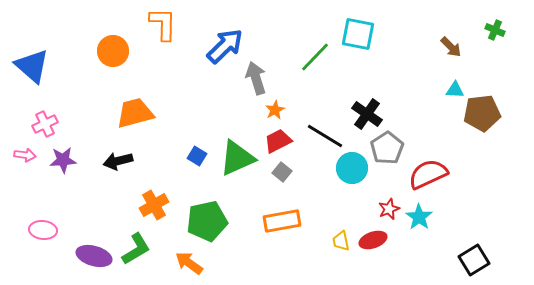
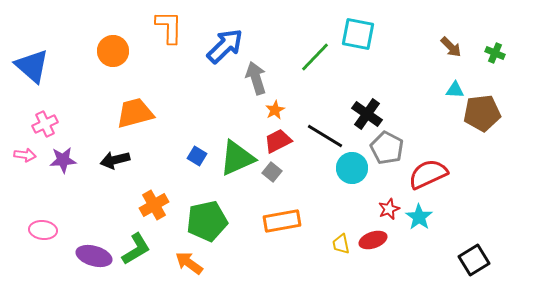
orange L-shape: moved 6 px right, 3 px down
green cross: moved 23 px down
gray pentagon: rotated 12 degrees counterclockwise
black arrow: moved 3 px left, 1 px up
gray square: moved 10 px left
yellow trapezoid: moved 3 px down
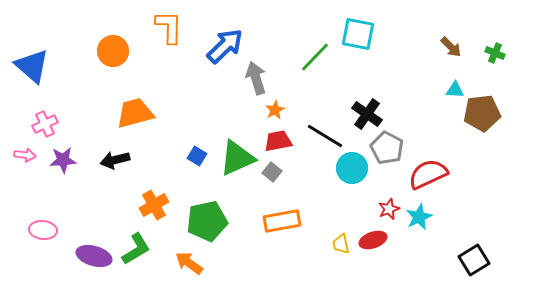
red trapezoid: rotated 16 degrees clockwise
cyan star: rotated 12 degrees clockwise
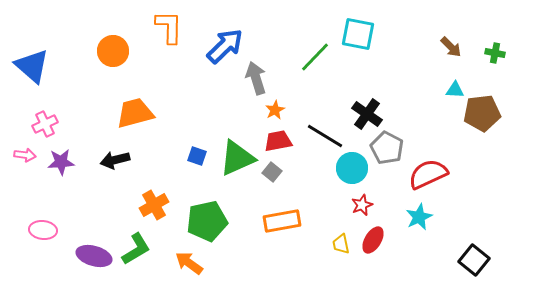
green cross: rotated 12 degrees counterclockwise
blue square: rotated 12 degrees counterclockwise
purple star: moved 2 px left, 2 px down
red star: moved 27 px left, 4 px up
red ellipse: rotated 40 degrees counterclockwise
black square: rotated 20 degrees counterclockwise
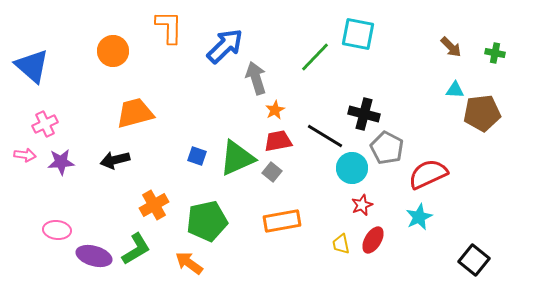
black cross: moved 3 px left; rotated 20 degrees counterclockwise
pink ellipse: moved 14 px right
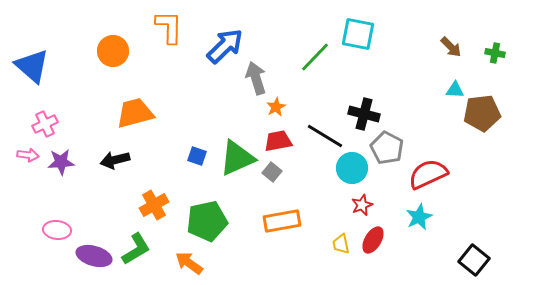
orange star: moved 1 px right, 3 px up
pink arrow: moved 3 px right
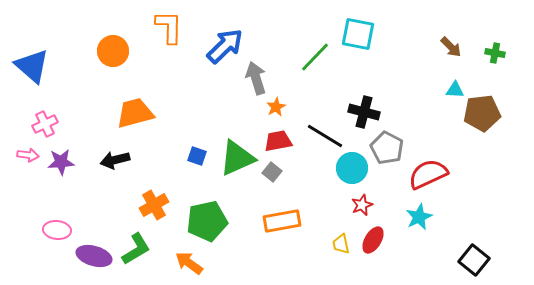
black cross: moved 2 px up
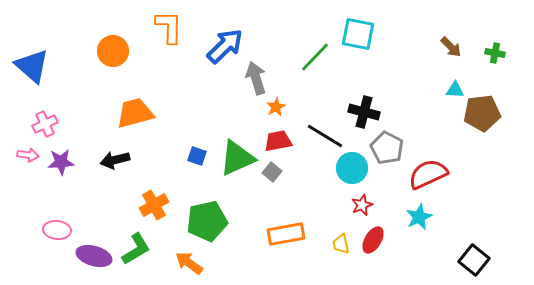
orange rectangle: moved 4 px right, 13 px down
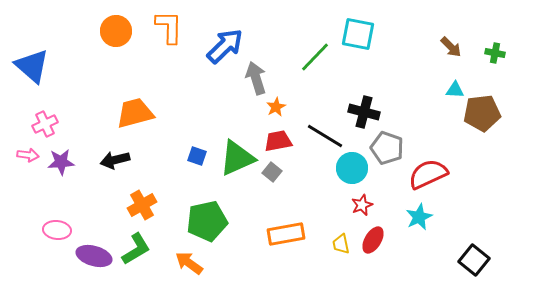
orange circle: moved 3 px right, 20 px up
gray pentagon: rotated 8 degrees counterclockwise
orange cross: moved 12 px left
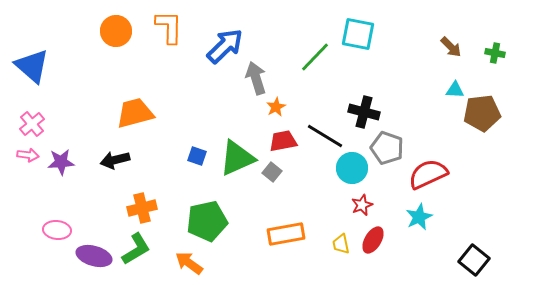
pink cross: moved 13 px left; rotated 15 degrees counterclockwise
red trapezoid: moved 5 px right
orange cross: moved 3 px down; rotated 16 degrees clockwise
